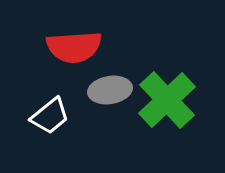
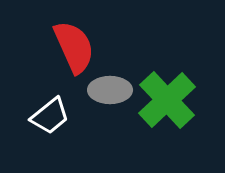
red semicircle: rotated 110 degrees counterclockwise
gray ellipse: rotated 9 degrees clockwise
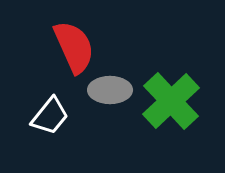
green cross: moved 4 px right, 1 px down
white trapezoid: rotated 12 degrees counterclockwise
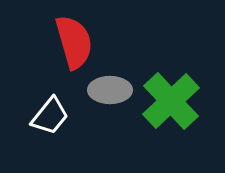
red semicircle: moved 5 px up; rotated 8 degrees clockwise
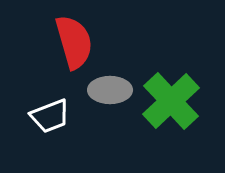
white trapezoid: rotated 30 degrees clockwise
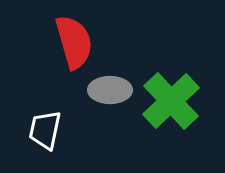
white trapezoid: moved 5 px left, 14 px down; rotated 123 degrees clockwise
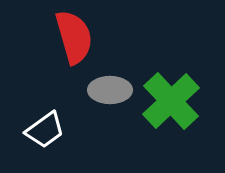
red semicircle: moved 5 px up
white trapezoid: rotated 138 degrees counterclockwise
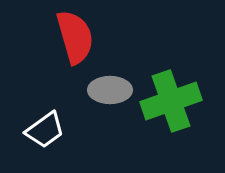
red semicircle: moved 1 px right
green cross: rotated 24 degrees clockwise
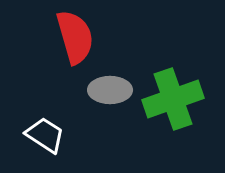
green cross: moved 2 px right, 2 px up
white trapezoid: moved 5 px down; rotated 111 degrees counterclockwise
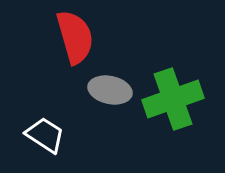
gray ellipse: rotated 12 degrees clockwise
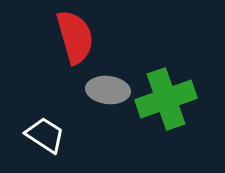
gray ellipse: moved 2 px left; rotated 6 degrees counterclockwise
green cross: moved 7 px left
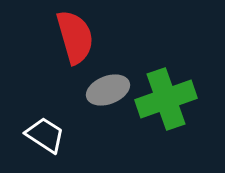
gray ellipse: rotated 27 degrees counterclockwise
